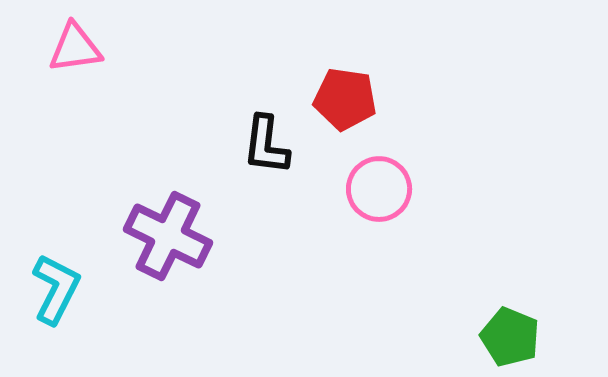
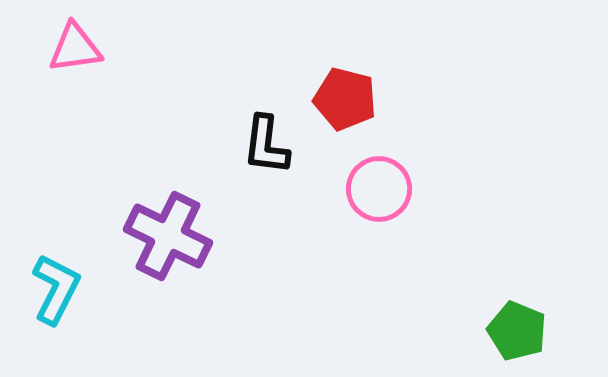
red pentagon: rotated 6 degrees clockwise
green pentagon: moved 7 px right, 6 px up
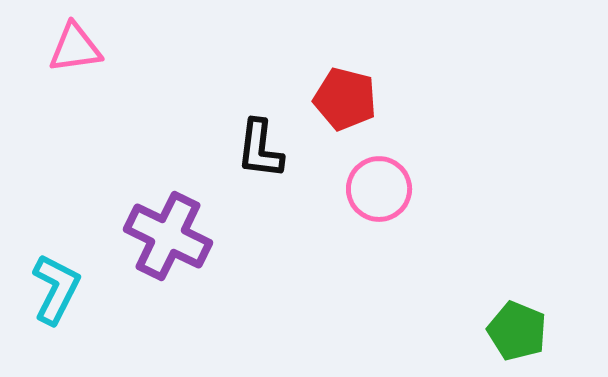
black L-shape: moved 6 px left, 4 px down
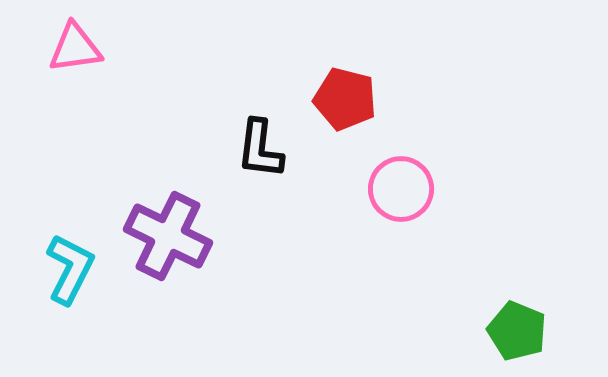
pink circle: moved 22 px right
cyan L-shape: moved 14 px right, 20 px up
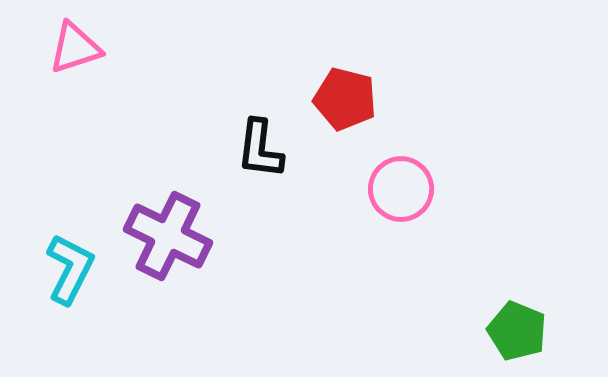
pink triangle: rotated 10 degrees counterclockwise
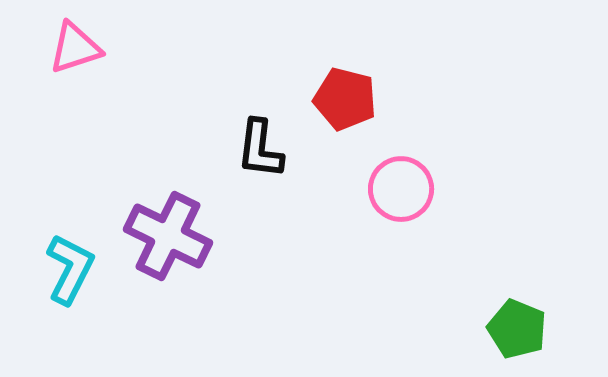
green pentagon: moved 2 px up
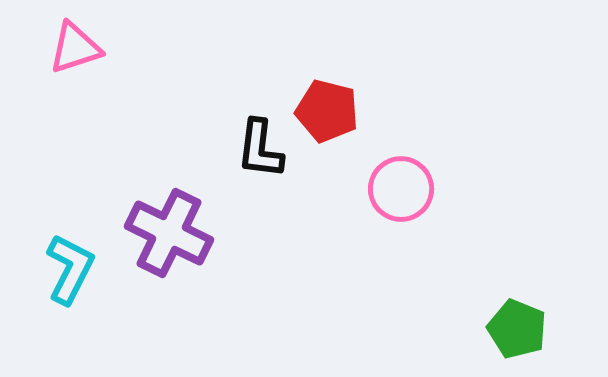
red pentagon: moved 18 px left, 12 px down
purple cross: moved 1 px right, 3 px up
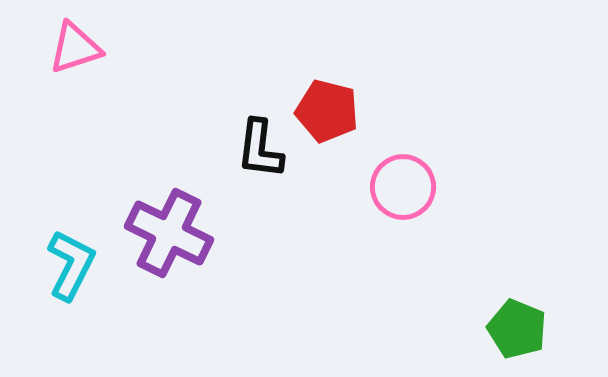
pink circle: moved 2 px right, 2 px up
cyan L-shape: moved 1 px right, 4 px up
